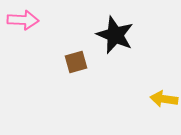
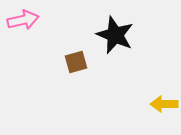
pink arrow: rotated 16 degrees counterclockwise
yellow arrow: moved 5 px down; rotated 8 degrees counterclockwise
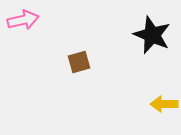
black star: moved 37 px right
brown square: moved 3 px right
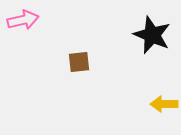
brown square: rotated 10 degrees clockwise
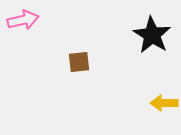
black star: rotated 9 degrees clockwise
yellow arrow: moved 1 px up
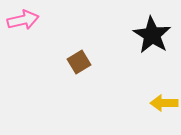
brown square: rotated 25 degrees counterclockwise
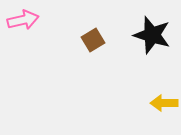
black star: rotated 15 degrees counterclockwise
brown square: moved 14 px right, 22 px up
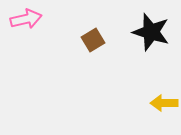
pink arrow: moved 3 px right, 1 px up
black star: moved 1 px left, 3 px up
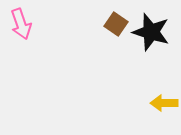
pink arrow: moved 5 px left, 5 px down; rotated 84 degrees clockwise
brown square: moved 23 px right, 16 px up; rotated 25 degrees counterclockwise
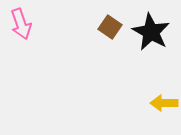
brown square: moved 6 px left, 3 px down
black star: rotated 12 degrees clockwise
